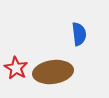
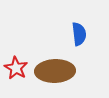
brown ellipse: moved 2 px right, 1 px up; rotated 6 degrees clockwise
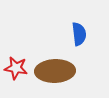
red star: rotated 20 degrees counterclockwise
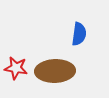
blue semicircle: rotated 15 degrees clockwise
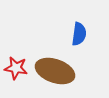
brown ellipse: rotated 21 degrees clockwise
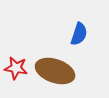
blue semicircle: rotated 10 degrees clockwise
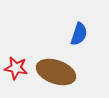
brown ellipse: moved 1 px right, 1 px down
